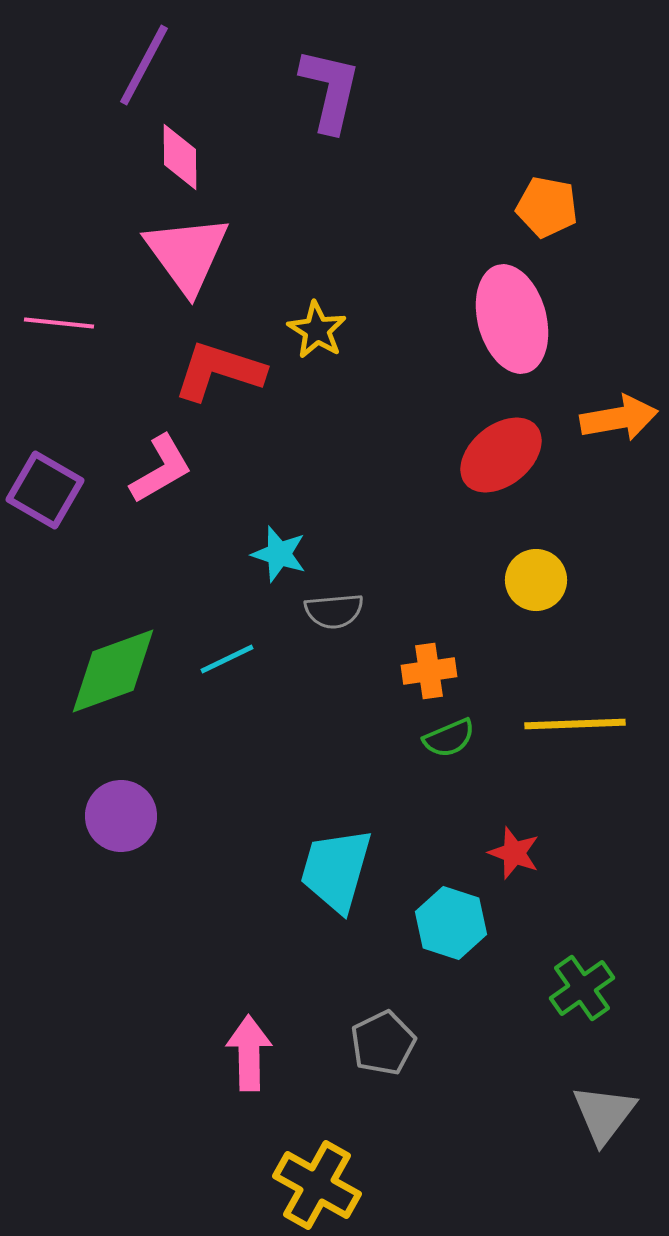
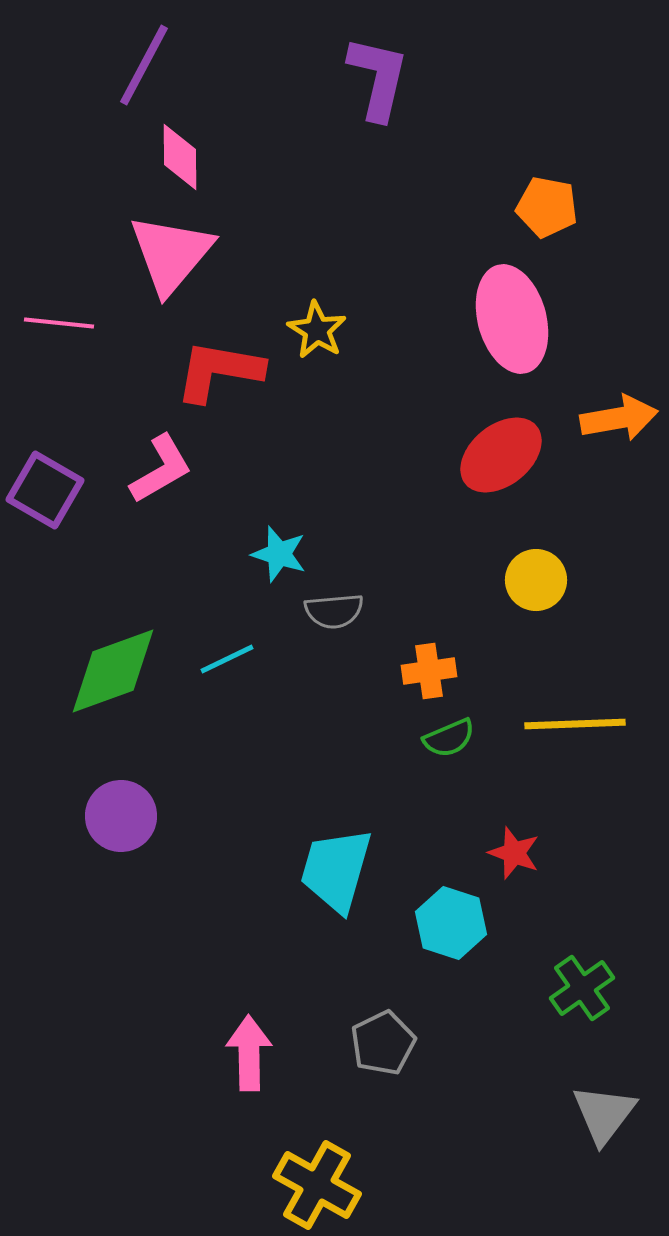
purple L-shape: moved 48 px right, 12 px up
pink triangle: moved 16 px left; rotated 16 degrees clockwise
red L-shape: rotated 8 degrees counterclockwise
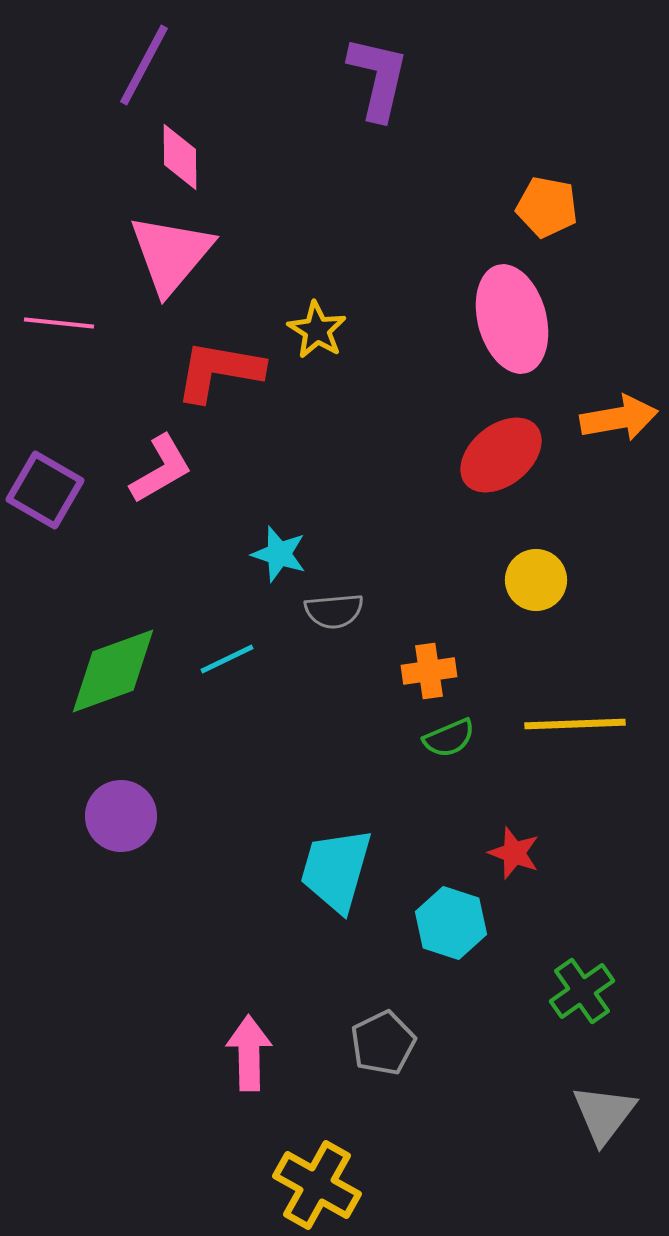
green cross: moved 3 px down
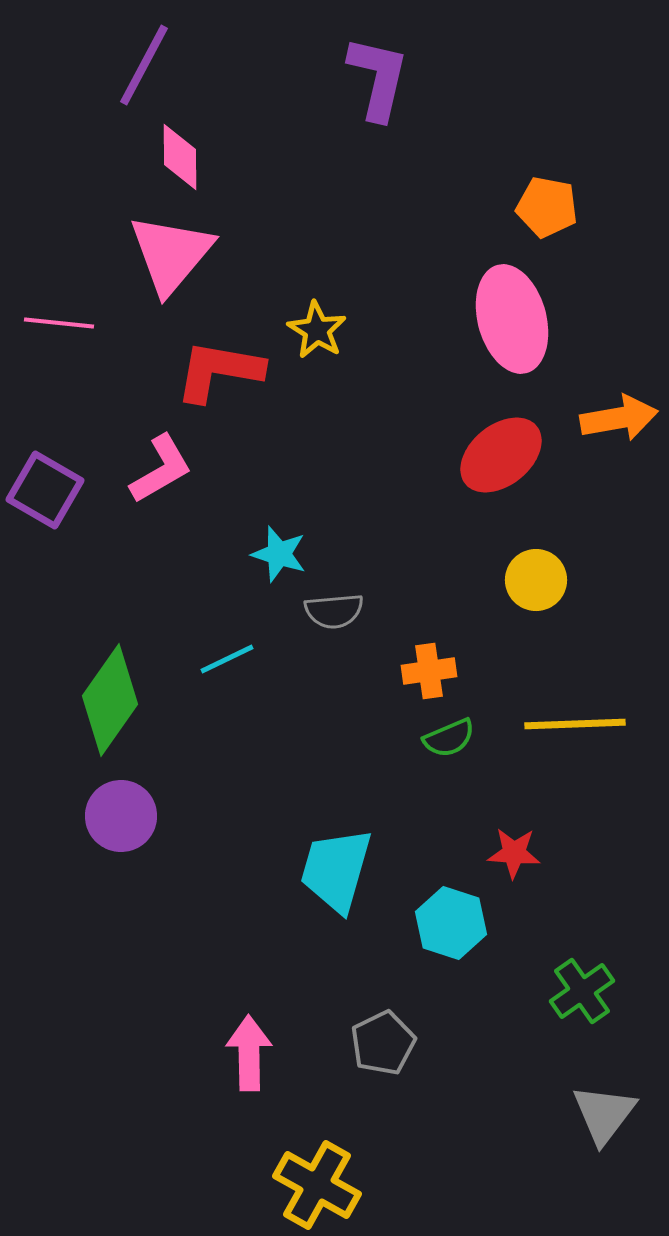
green diamond: moved 3 px left, 29 px down; rotated 35 degrees counterclockwise
red star: rotated 16 degrees counterclockwise
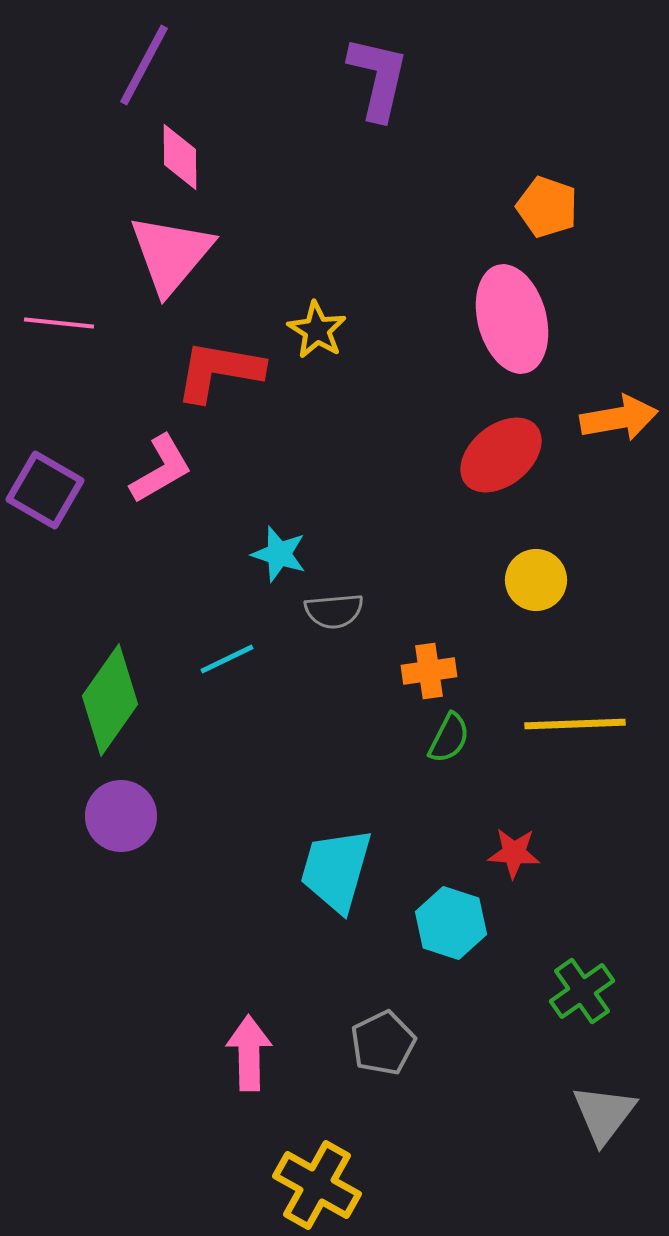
orange pentagon: rotated 8 degrees clockwise
green semicircle: rotated 40 degrees counterclockwise
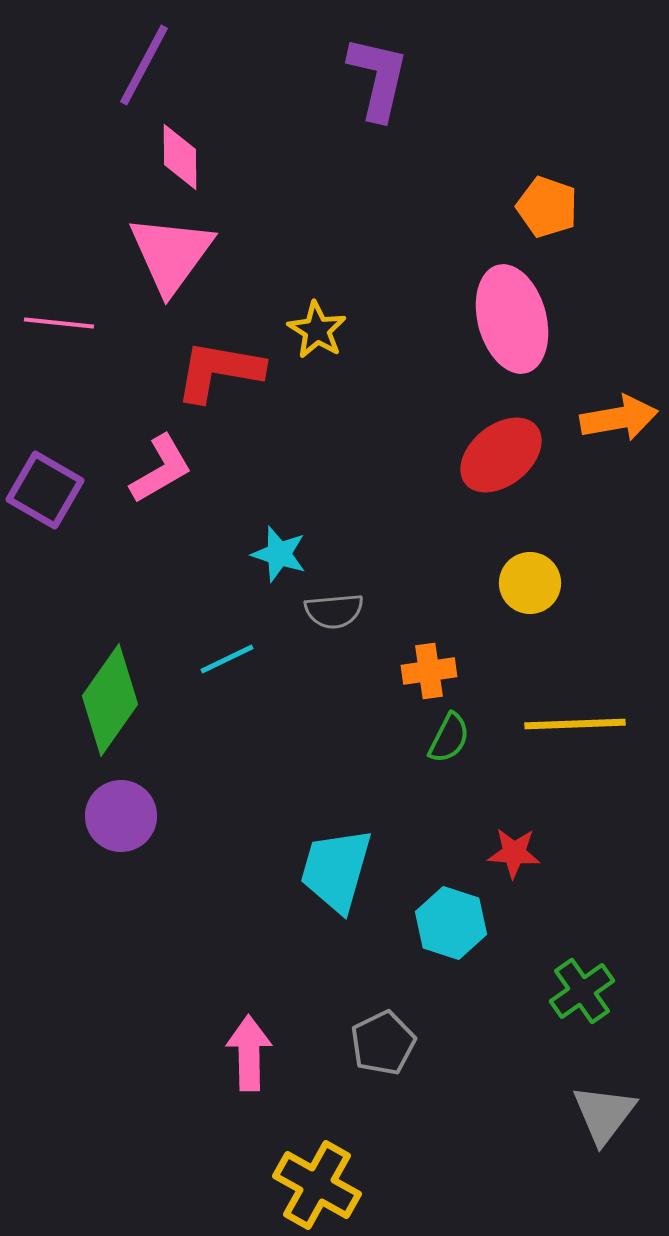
pink triangle: rotated 4 degrees counterclockwise
yellow circle: moved 6 px left, 3 px down
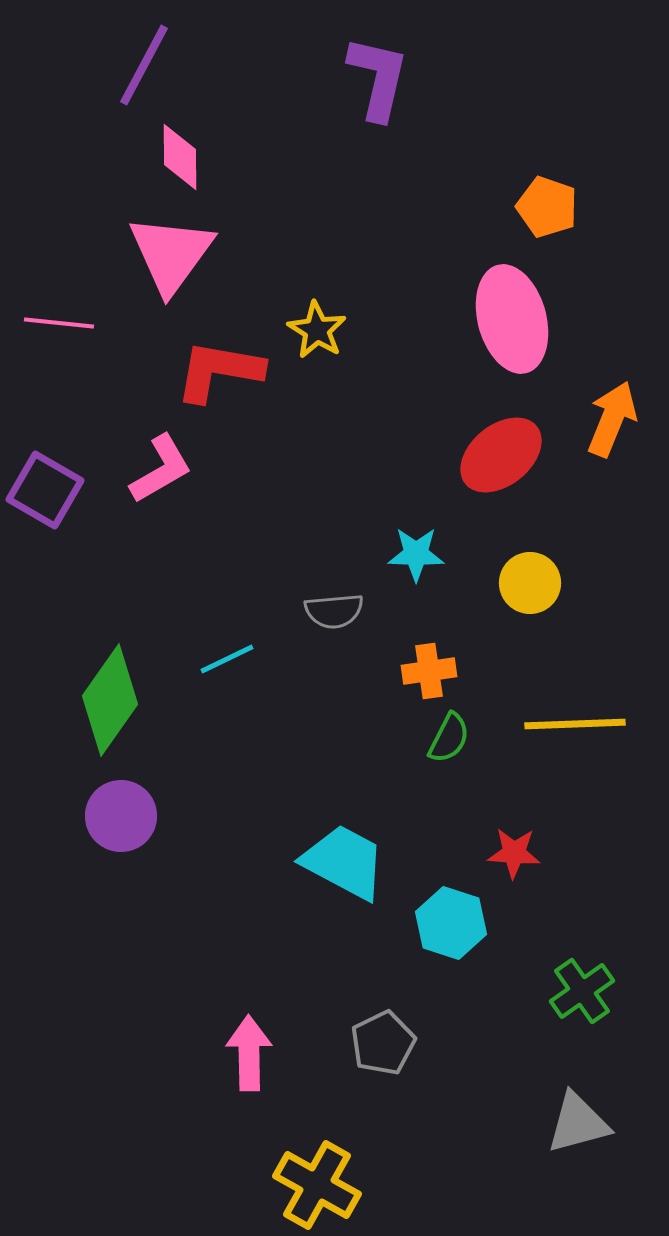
orange arrow: moved 7 px left, 1 px down; rotated 58 degrees counterclockwise
cyan star: moved 137 px right; rotated 16 degrees counterclockwise
cyan trapezoid: moved 8 px right, 8 px up; rotated 102 degrees clockwise
gray triangle: moved 26 px left, 9 px down; rotated 38 degrees clockwise
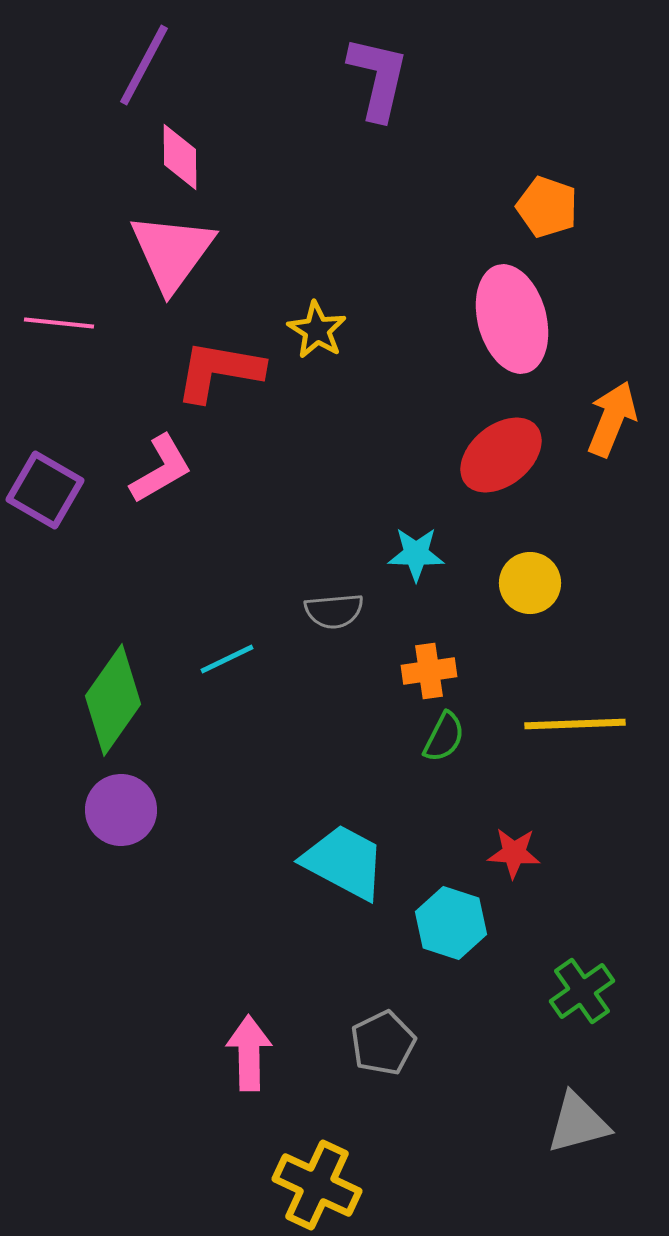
pink triangle: moved 1 px right, 2 px up
green diamond: moved 3 px right
green semicircle: moved 5 px left, 1 px up
purple circle: moved 6 px up
yellow cross: rotated 4 degrees counterclockwise
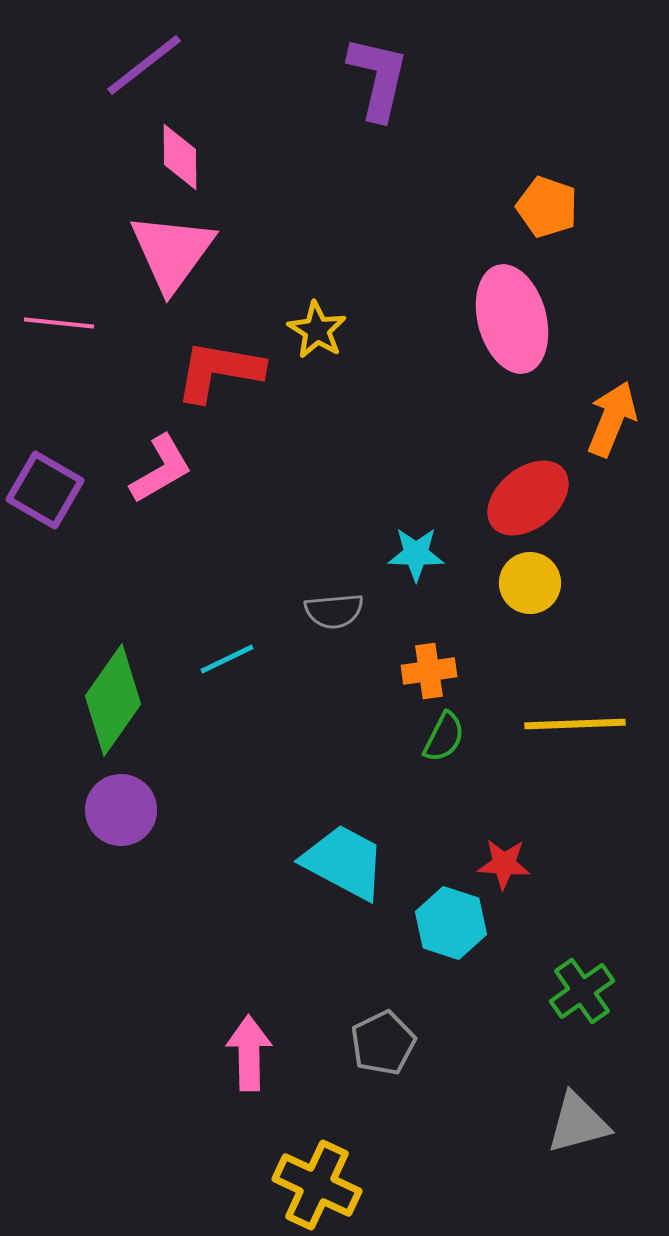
purple line: rotated 24 degrees clockwise
red ellipse: moved 27 px right, 43 px down
red star: moved 10 px left, 11 px down
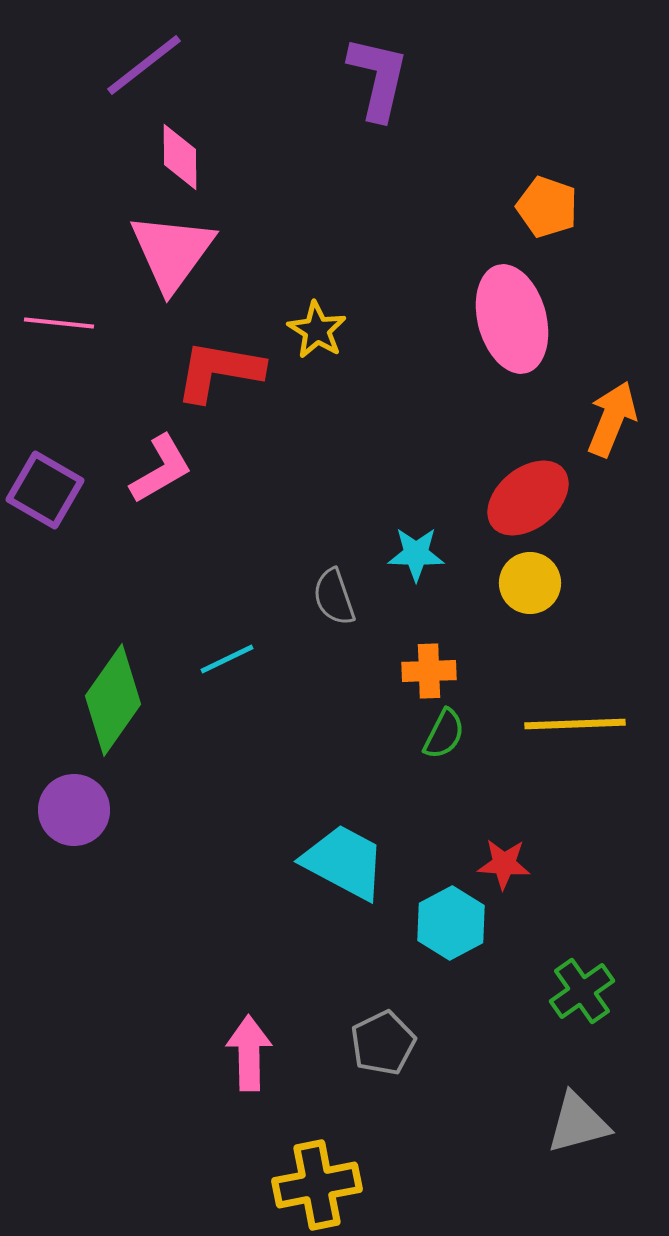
gray semicircle: moved 14 px up; rotated 76 degrees clockwise
orange cross: rotated 6 degrees clockwise
green semicircle: moved 3 px up
purple circle: moved 47 px left
cyan hexagon: rotated 14 degrees clockwise
yellow cross: rotated 36 degrees counterclockwise
